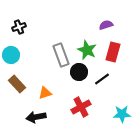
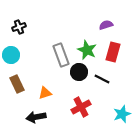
black line: rotated 63 degrees clockwise
brown rectangle: rotated 18 degrees clockwise
cyan star: rotated 18 degrees counterclockwise
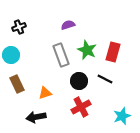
purple semicircle: moved 38 px left
black circle: moved 9 px down
black line: moved 3 px right
cyan star: moved 2 px down
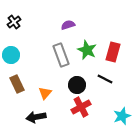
black cross: moved 5 px left, 5 px up; rotated 16 degrees counterclockwise
black circle: moved 2 px left, 4 px down
orange triangle: rotated 32 degrees counterclockwise
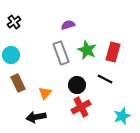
gray rectangle: moved 2 px up
brown rectangle: moved 1 px right, 1 px up
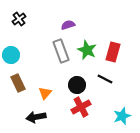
black cross: moved 5 px right, 3 px up
gray rectangle: moved 2 px up
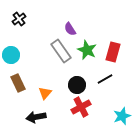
purple semicircle: moved 2 px right, 4 px down; rotated 104 degrees counterclockwise
gray rectangle: rotated 15 degrees counterclockwise
black line: rotated 56 degrees counterclockwise
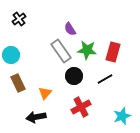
green star: rotated 18 degrees counterclockwise
black circle: moved 3 px left, 9 px up
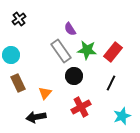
red rectangle: rotated 24 degrees clockwise
black line: moved 6 px right, 4 px down; rotated 35 degrees counterclockwise
